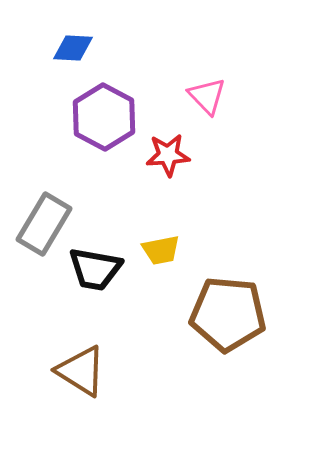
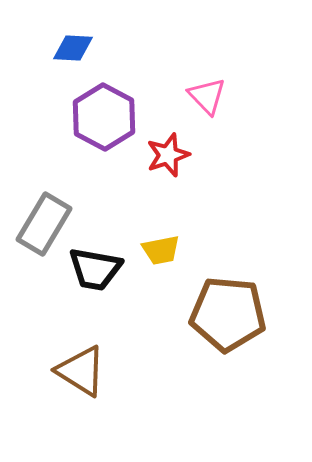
red star: rotated 15 degrees counterclockwise
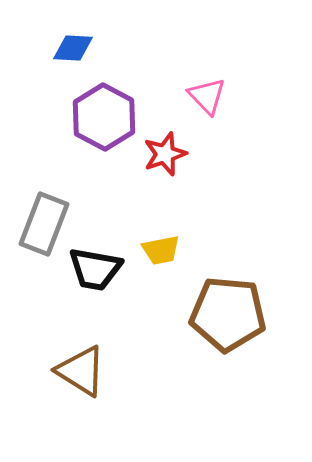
red star: moved 3 px left, 1 px up
gray rectangle: rotated 10 degrees counterclockwise
